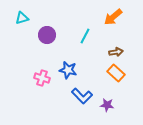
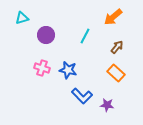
purple circle: moved 1 px left
brown arrow: moved 1 px right, 5 px up; rotated 40 degrees counterclockwise
pink cross: moved 10 px up
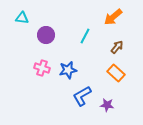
cyan triangle: rotated 24 degrees clockwise
blue star: rotated 24 degrees counterclockwise
blue L-shape: rotated 105 degrees clockwise
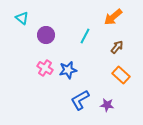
cyan triangle: rotated 32 degrees clockwise
pink cross: moved 3 px right; rotated 14 degrees clockwise
orange rectangle: moved 5 px right, 2 px down
blue L-shape: moved 2 px left, 4 px down
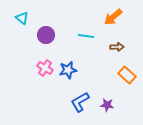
cyan line: moved 1 px right; rotated 70 degrees clockwise
brown arrow: rotated 48 degrees clockwise
orange rectangle: moved 6 px right
blue L-shape: moved 2 px down
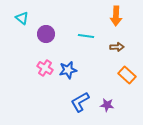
orange arrow: moved 3 px right, 1 px up; rotated 48 degrees counterclockwise
purple circle: moved 1 px up
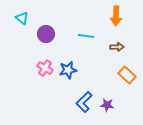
blue L-shape: moved 4 px right; rotated 15 degrees counterclockwise
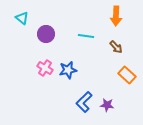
brown arrow: moved 1 px left; rotated 48 degrees clockwise
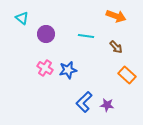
orange arrow: rotated 72 degrees counterclockwise
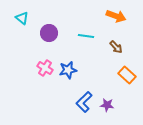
purple circle: moved 3 px right, 1 px up
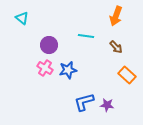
orange arrow: rotated 90 degrees clockwise
purple circle: moved 12 px down
blue L-shape: rotated 30 degrees clockwise
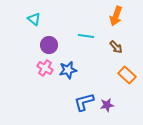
cyan triangle: moved 12 px right, 1 px down
purple star: rotated 16 degrees counterclockwise
